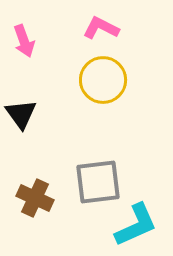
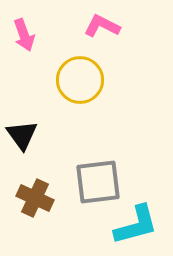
pink L-shape: moved 1 px right, 2 px up
pink arrow: moved 6 px up
yellow circle: moved 23 px left
black triangle: moved 1 px right, 21 px down
cyan L-shape: rotated 9 degrees clockwise
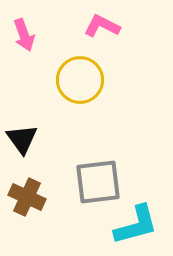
black triangle: moved 4 px down
brown cross: moved 8 px left, 1 px up
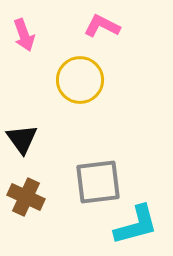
brown cross: moved 1 px left
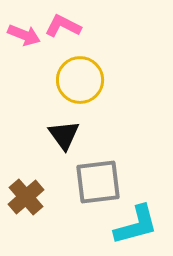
pink L-shape: moved 39 px left
pink arrow: rotated 48 degrees counterclockwise
black triangle: moved 42 px right, 4 px up
brown cross: rotated 24 degrees clockwise
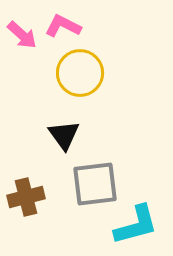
pink arrow: moved 2 px left; rotated 20 degrees clockwise
yellow circle: moved 7 px up
gray square: moved 3 px left, 2 px down
brown cross: rotated 27 degrees clockwise
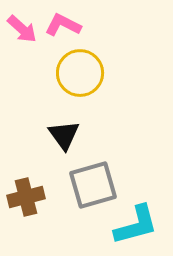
pink L-shape: moved 1 px up
pink arrow: moved 6 px up
gray square: moved 2 px left, 1 px down; rotated 9 degrees counterclockwise
